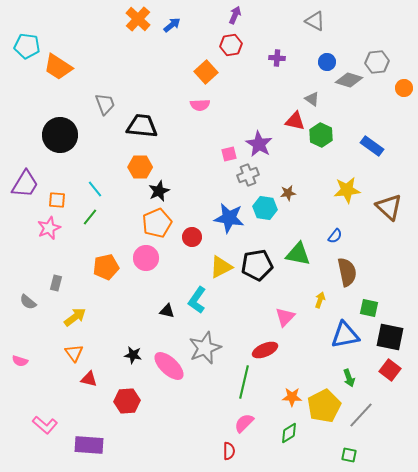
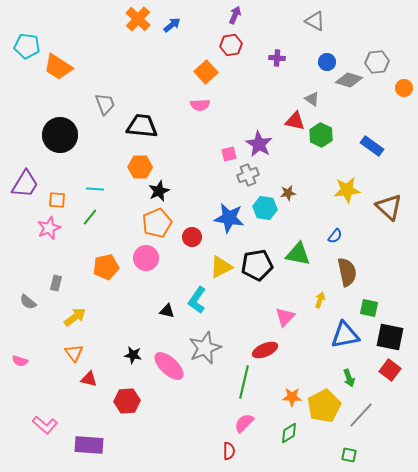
cyan line at (95, 189): rotated 48 degrees counterclockwise
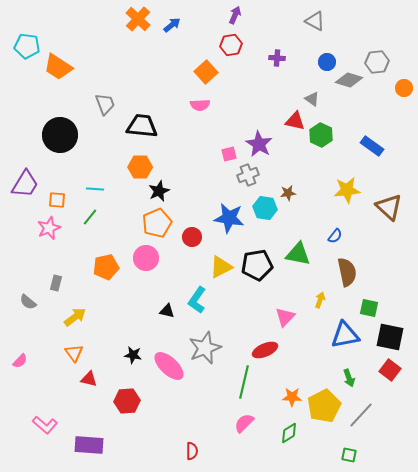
pink semicircle at (20, 361): rotated 63 degrees counterclockwise
red semicircle at (229, 451): moved 37 px left
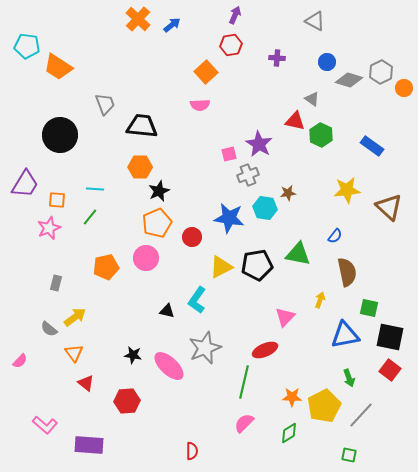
gray hexagon at (377, 62): moved 4 px right, 10 px down; rotated 20 degrees counterclockwise
gray semicircle at (28, 302): moved 21 px right, 27 px down
red triangle at (89, 379): moved 3 px left, 4 px down; rotated 24 degrees clockwise
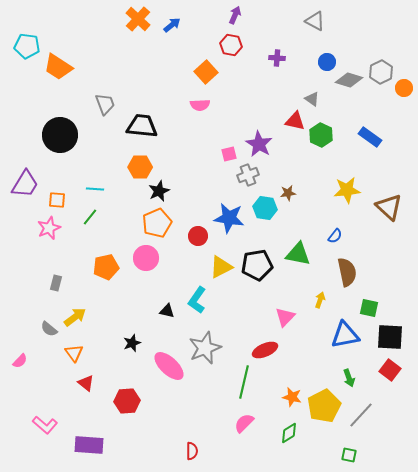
red hexagon at (231, 45): rotated 20 degrees clockwise
blue rectangle at (372, 146): moved 2 px left, 9 px up
red circle at (192, 237): moved 6 px right, 1 px up
black square at (390, 337): rotated 8 degrees counterclockwise
black star at (133, 355): moved 1 px left, 12 px up; rotated 30 degrees counterclockwise
orange star at (292, 397): rotated 12 degrees clockwise
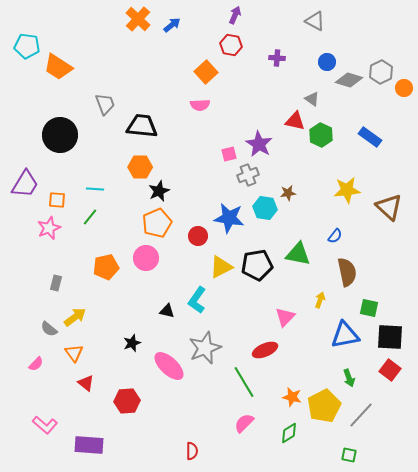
pink semicircle at (20, 361): moved 16 px right, 3 px down
green line at (244, 382): rotated 44 degrees counterclockwise
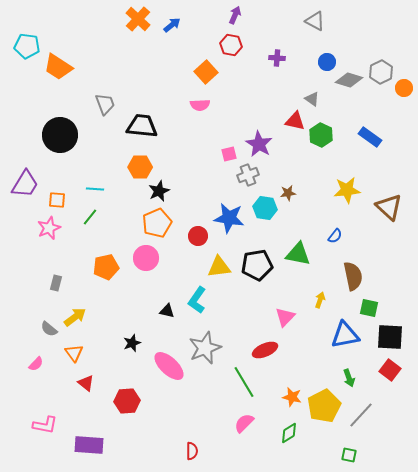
yellow triangle at (221, 267): moved 2 px left; rotated 20 degrees clockwise
brown semicircle at (347, 272): moved 6 px right, 4 px down
pink L-shape at (45, 425): rotated 30 degrees counterclockwise
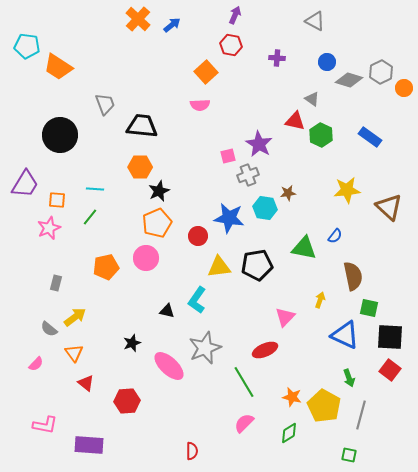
pink square at (229, 154): moved 1 px left, 2 px down
green triangle at (298, 254): moved 6 px right, 6 px up
blue triangle at (345, 335): rotated 36 degrees clockwise
yellow pentagon at (324, 406): rotated 16 degrees counterclockwise
gray line at (361, 415): rotated 28 degrees counterclockwise
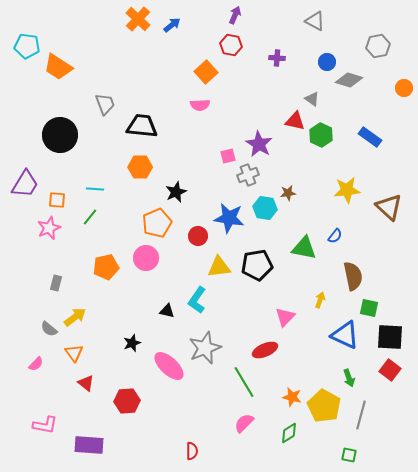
gray hexagon at (381, 72): moved 3 px left, 26 px up; rotated 15 degrees clockwise
black star at (159, 191): moved 17 px right, 1 px down
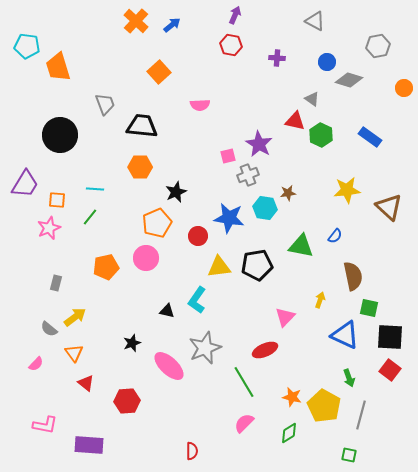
orange cross at (138, 19): moved 2 px left, 2 px down
orange trapezoid at (58, 67): rotated 40 degrees clockwise
orange square at (206, 72): moved 47 px left
green triangle at (304, 248): moved 3 px left, 2 px up
